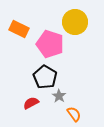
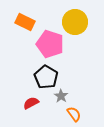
orange rectangle: moved 6 px right, 7 px up
black pentagon: moved 1 px right
gray star: moved 2 px right
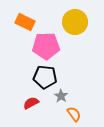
pink pentagon: moved 4 px left, 2 px down; rotated 20 degrees counterclockwise
black pentagon: moved 1 px left; rotated 25 degrees counterclockwise
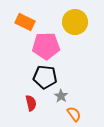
red semicircle: rotated 105 degrees clockwise
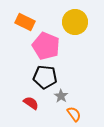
pink pentagon: rotated 24 degrees clockwise
red semicircle: rotated 42 degrees counterclockwise
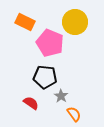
pink pentagon: moved 4 px right, 3 px up
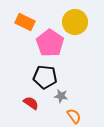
pink pentagon: rotated 12 degrees clockwise
gray star: rotated 24 degrees counterclockwise
orange semicircle: moved 2 px down
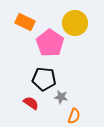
yellow circle: moved 1 px down
black pentagon: moved 1 px left, 2 px down
gray star: moved 1 px down
orange semicircle: rotated 56 degrees clockwise
